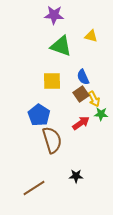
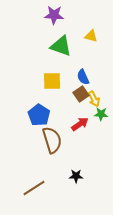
red arrow: moved 1 px left, 1 px down
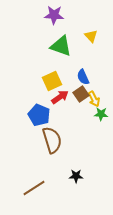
yellow triangle: rotated 32 degrees clockwise
yellow square: rotated 24 degrees counterclockwise
blue pentagon: rotated 10 degrees counterclockwise
red arrow: moved 20 px left, 27 px up
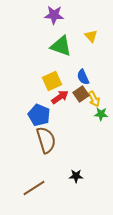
brown semicircle: moved 6 px left
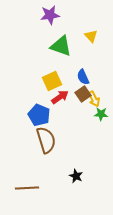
purple star: moved 4 px left; rotated 12 degrees counterclockwise
brown square: moved 2 px right
black star: rotated 24 degrees clockwise
brown line: moved 7 px left; rotated 30 degrees clockwise
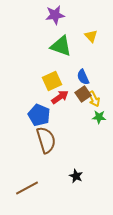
purple star: moved 5 px right
green star: moved 2 px left, 3 px down
brown line: rotated 25 degrees counterclockwise
